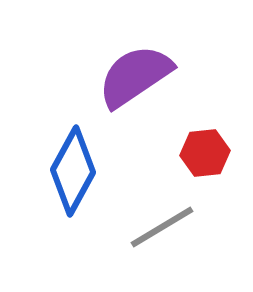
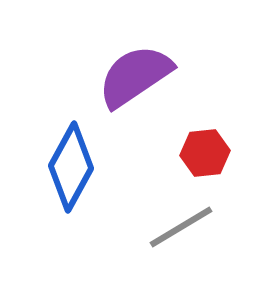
blue diamond: moved 2 px left, 4 px up
gray line: moved 19 px right
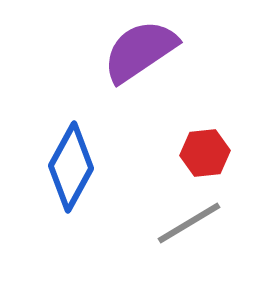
purple semicircle: moved 5 px right, 25 px up
gray line: moved 8 px right, 4 px up
